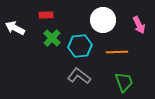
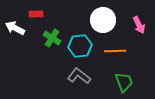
red rectangle: moved 10 px left, 1 px up
green cross: rotated 12 degrees counterclockwise
orange line: moved 2 px left, 1 px up
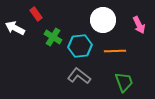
red rectangle: rotated 56 degrees clockwise
green cross: moved 1 px right, 1 px up
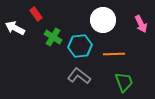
pink arrow: moved 2 px right, 1 px up
orange line: moved 1 px left, 3 px down
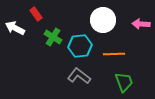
pink arrow: rotated 120 degrees clockwise
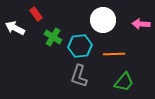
gray L-shape: rotated 110 degrees counterclockwise
green trapezoid: rotated 60 degrees clockwise
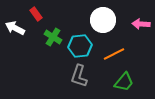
orange line: rotated 25 degrees counterclockwise
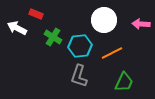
red rectangle: rotated 32 degrees counterclockwise
white circle: moved 1 px right
white arrow: moved 2 px right
orange line: moved 2 px left, 1 px up
green trapezoid: rotated 15 degrees counterclockwise
